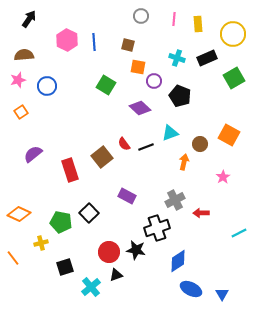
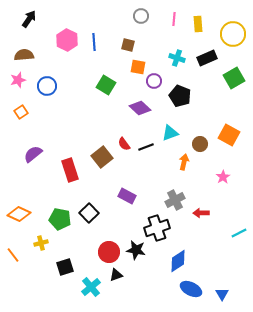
green pentagon at (61, 222): moved 1 px left, 3 px up
orange line at (13, 258): moved 3 px up
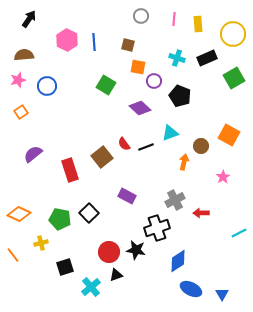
brown circle at (200, 144): moved 1 px right, 2 px down
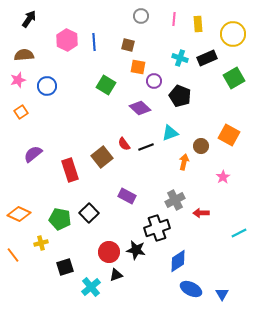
cyan cross at (177, 58): moved 3 px right
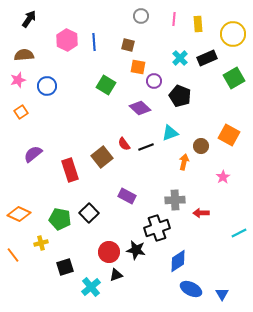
cyan cross at (180, 58): rotated 28 degrees clockwise
gray cross at (175, 200): rotated 24 degrees clockwise
